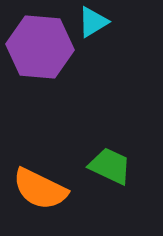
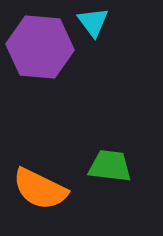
cyan triangle: rotated 36 degrees counterclockwise
green trapezoid: rotated 18 degrees counterclockwise
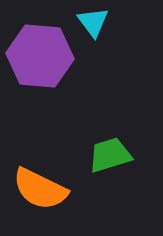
purple hexagon: moved 9 px down
green trapezoid: moved 11 px up; rotated 24 degrees counterclockwise
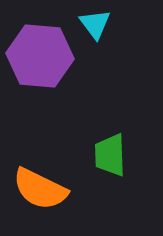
cyan triangle: moved 2 px right, 2 px down
green trapezoid: rotated 75 degrees counterclockwise
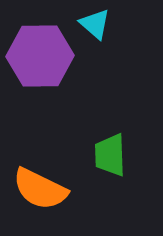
cyan triangle: rotated 12 degrees counterclockwise
purple hexagon: rotated 6 degrees counterclockwise
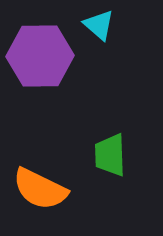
cyan triangle: moved 4 px right, 1 px down
